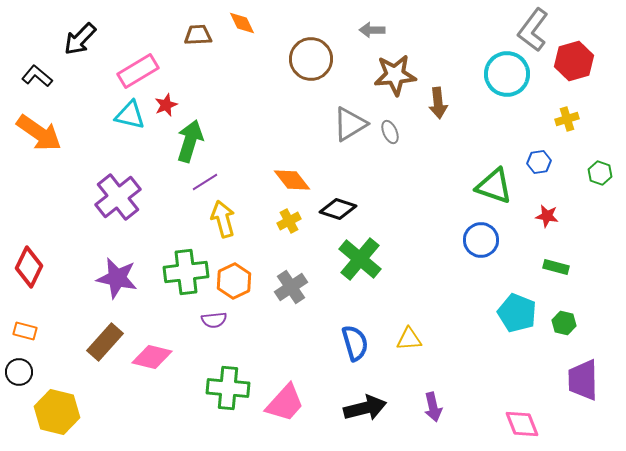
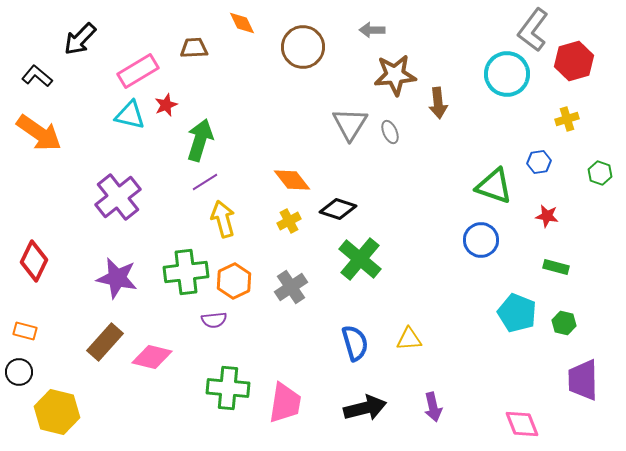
brown trapezoid at (198, 35): moved 4 px left, 13 px down
brown circle at (311, 59): moved 8 px left, 12 px up
gray triangle at (350, 124): rotated 27 degrees counterclockwise
green arrow at (190, 141): moved 10 px right, 1 px up
red diamond at (29, 267): moved 5 px right, 6 px up
pink trapezoid at (285, 403): rotated 33 degrees counterclockwise
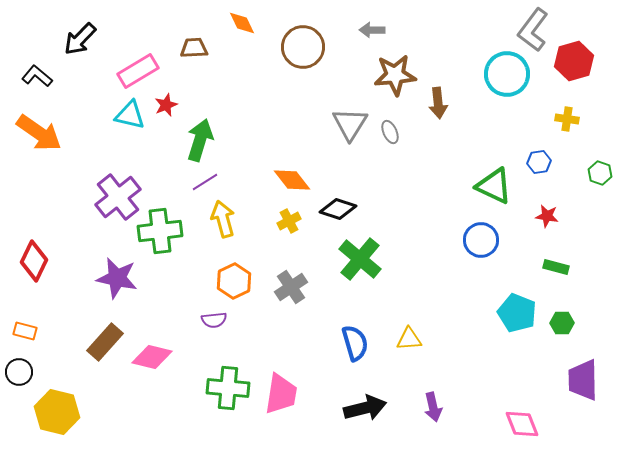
yellow cross at (567, 119): rotated 25 degrees clockwise
green triangle at (494, 186): rotated 6 degrees clockwise
green cross at (186, 272): moved 26 px left, 41 px up
green hexagon at (564, 323): moved 2 px left; rotated 15 degrees counterclockwise
pink trapezoid at (285, 403): moved 4 px left, 9 px up
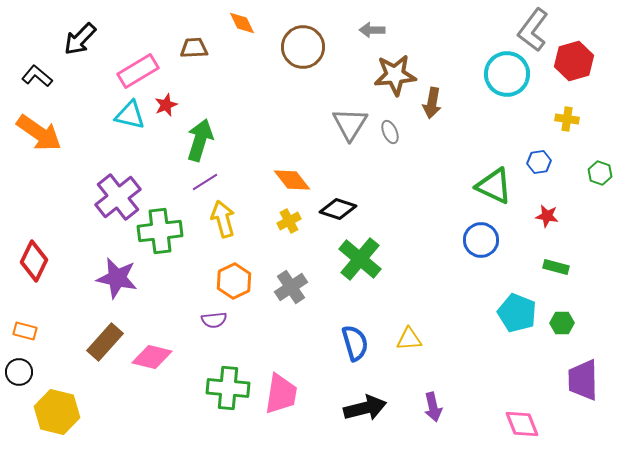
brown arrow at (438, 103): moved 6 px left; rotated 16 degrees clockwise
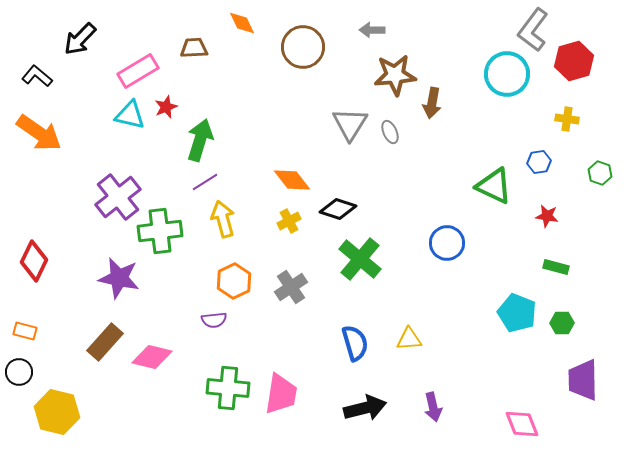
red star at (166, 105): moved 2 px down
blue circle at (481, 240): moved 34 px left, 3 px down
purple star at (117, 278): moved 2 px right
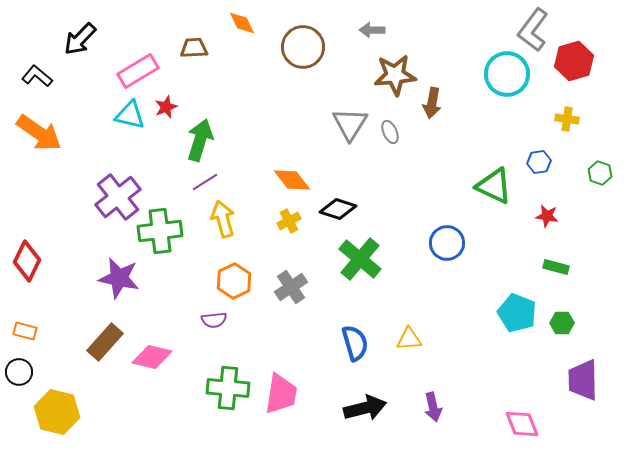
red diamond at (34, 261): moved 7 px left
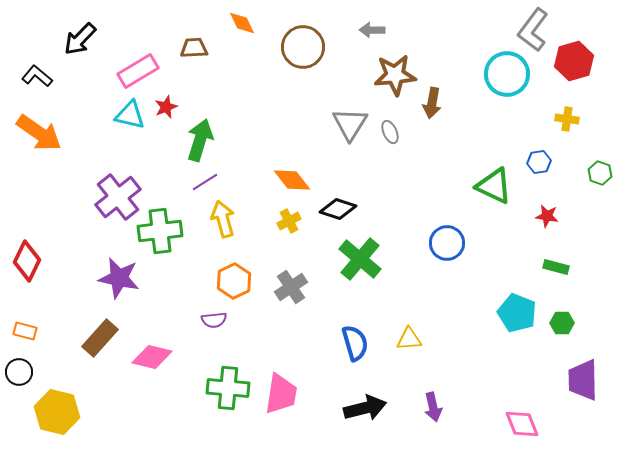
brown rectangle at (105, 342): moved 5 px left, 4 px up
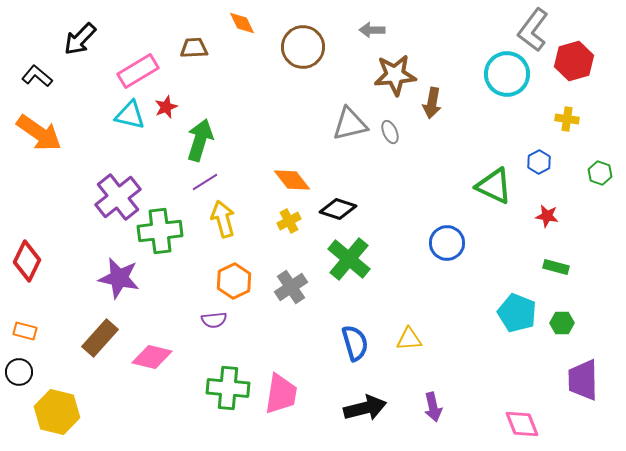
gray triangle at (350, 124): rotated 45 degrees clockwise
blue hexagon at (539, 162): rotated 20 degrees counterclockwise
green cross at (360, 259): moved 11 px left
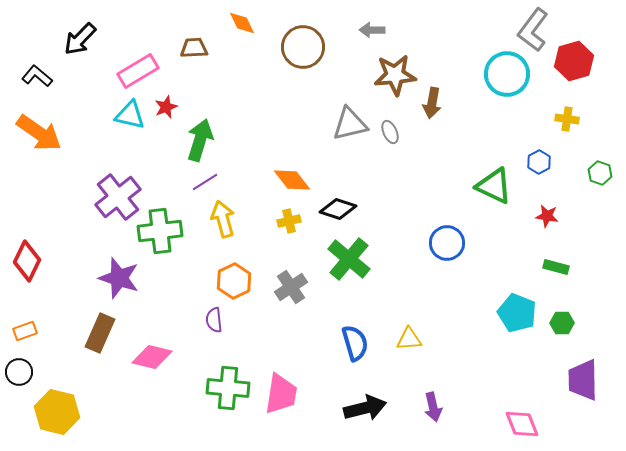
yellow cross at (289, 221): rotated 15 degrees clockwise
purple star at (119, 278): rotated 6 degrees clockwise
purple semicircle at (214, 320): rotated 90 degrees clockwise
orange rectangle at (25, 331): rotated 35 degrees counterclockwise
brown rectangle at (100, 338): moved 5 px up; rotated 18 degrees counterclockwise
